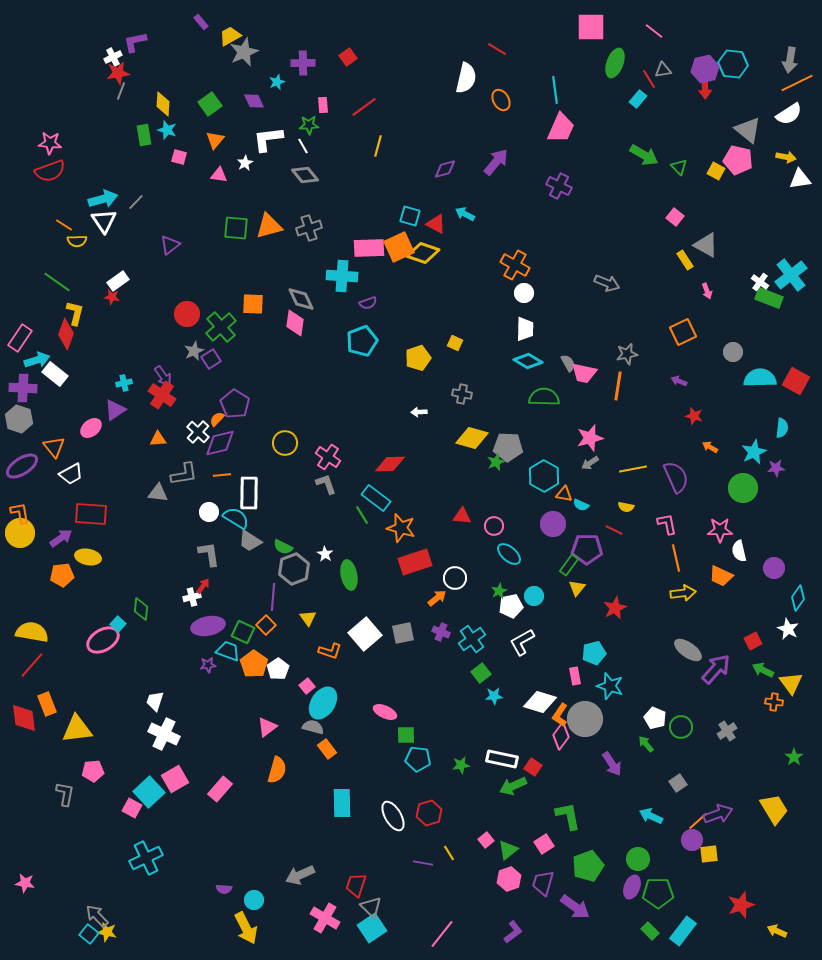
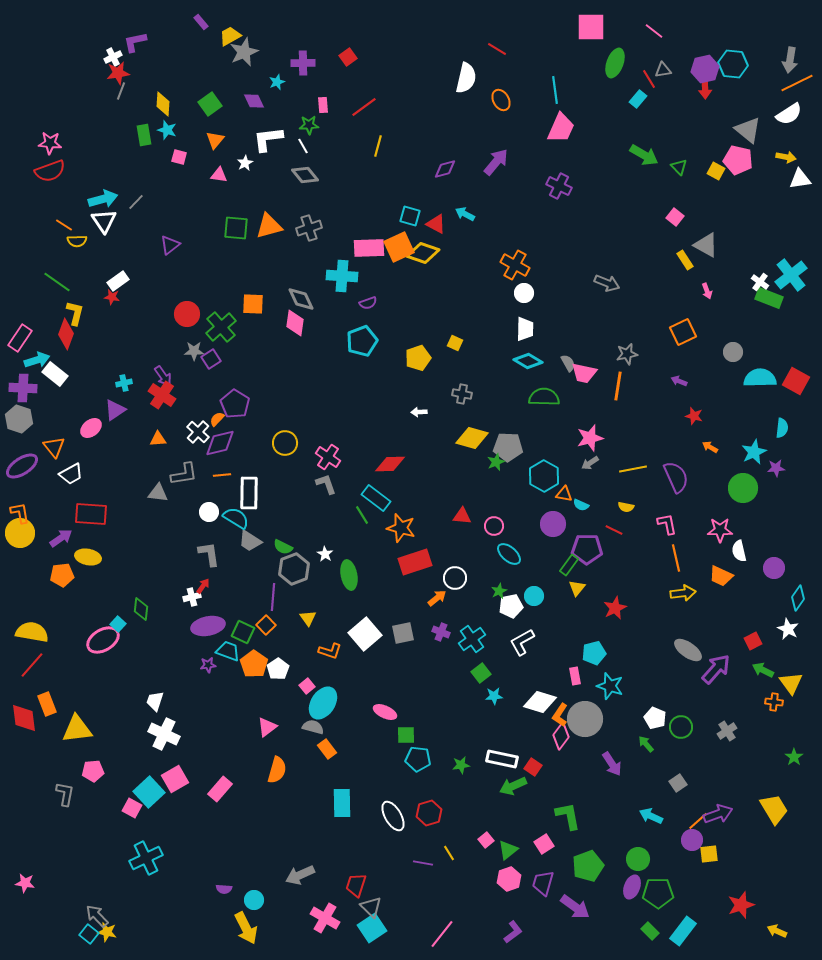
gray star at (194, 351): rotated 24 degrees clockwise
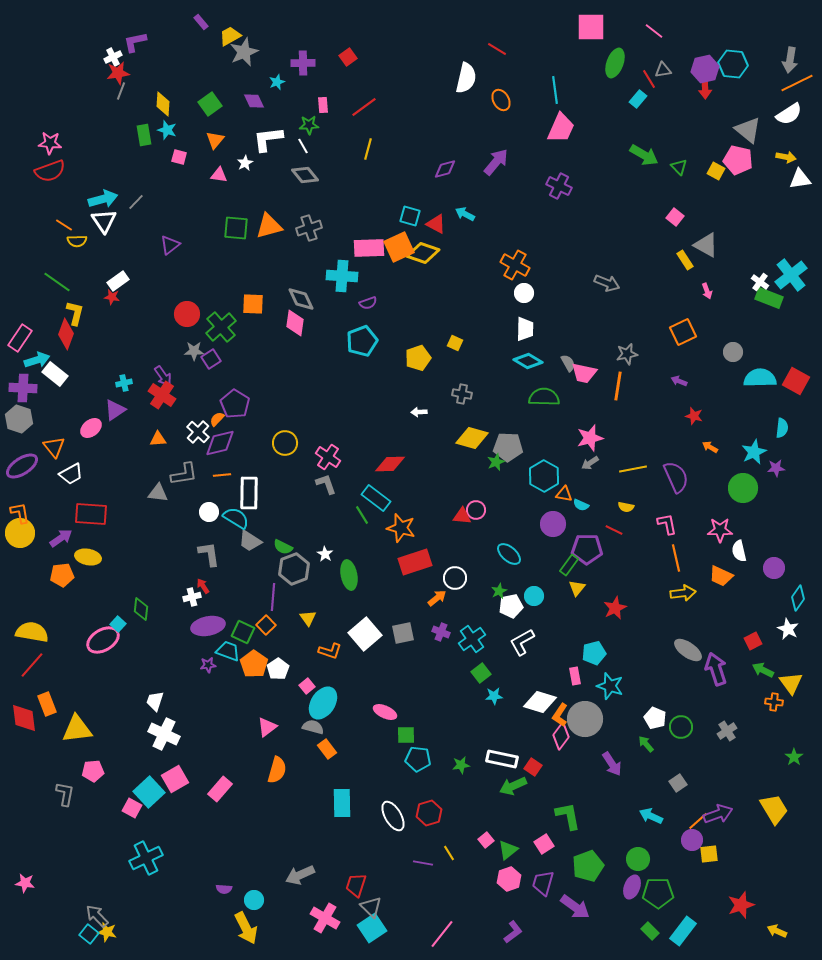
yellow line at (378, 146): moved 10 px left, 3 px down
pink circle at (494, 526): moved 18 px left, 16 px up
red arrow at (203, 586): rotated 70 degrees counterclockwise
purple arrow at (716, 669): rotated 60 degrees counterclockwise
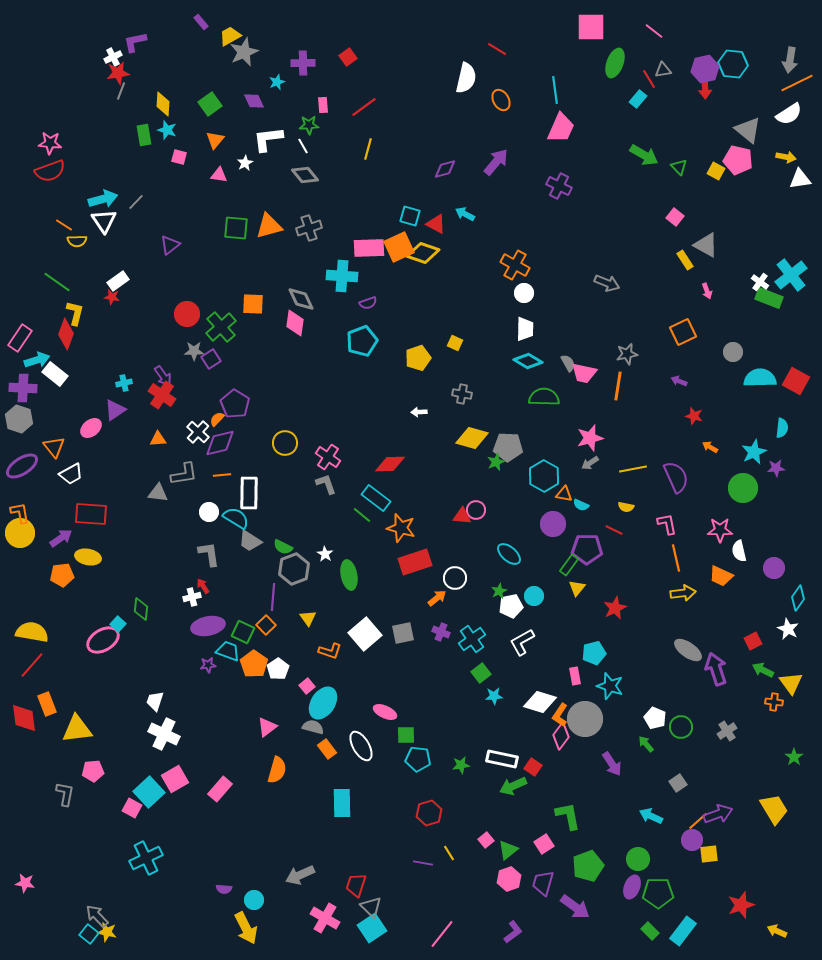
green line at (362, 515): rotated 18 degrees counterclockwise
white ellipse at (393, 816): moved 32 px left, 70 px up
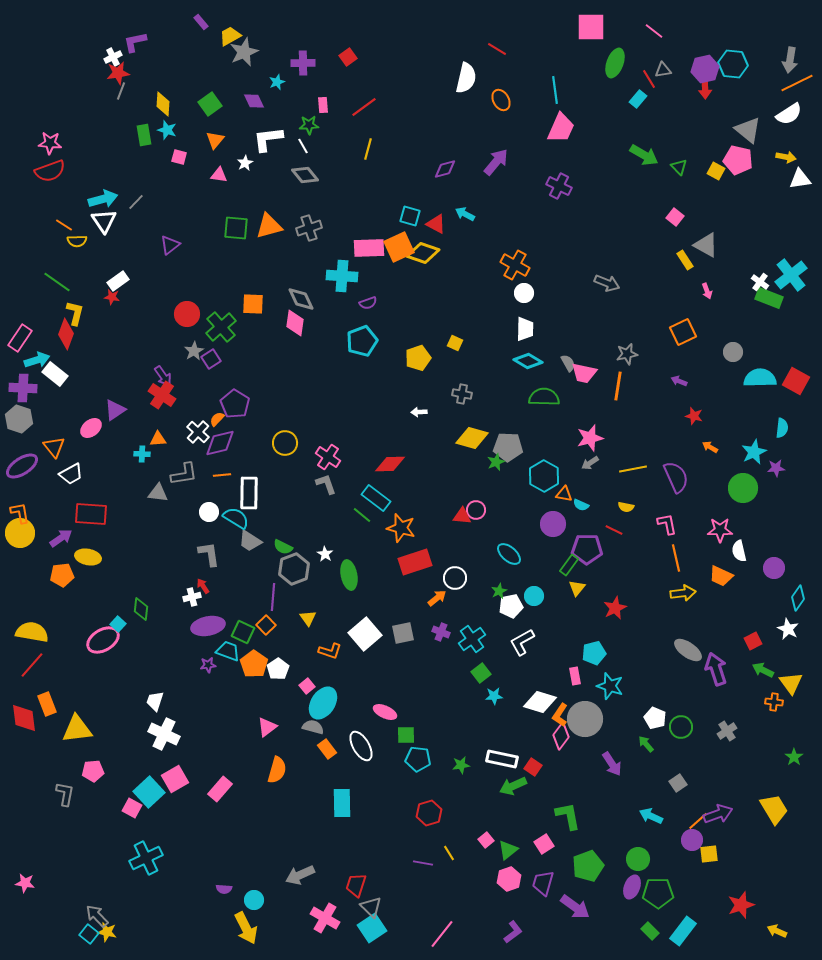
gray star at (194, 351): rotated 30 degrees counterclockwise
cyan cross at (124, 383): moved 18 px right, 71 px down; rotated 14 degrees clockwise
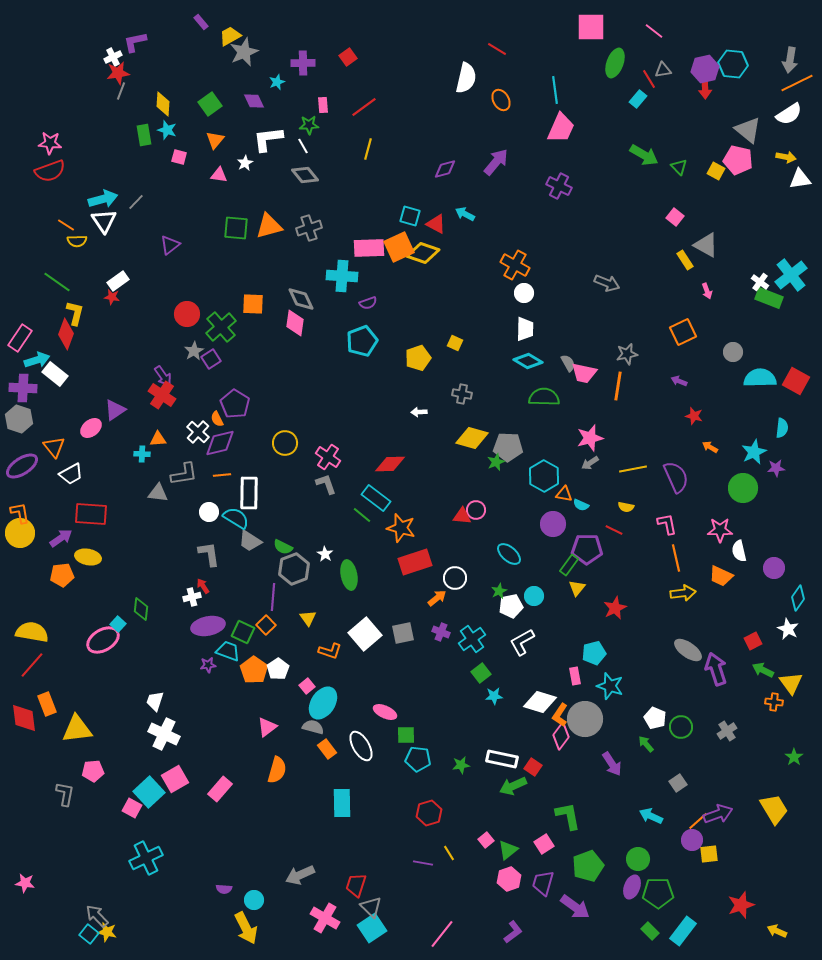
orange line at (64, 225): moved 2 px right
orange semicircle at (217, 419): rotated 70 degrees counterclockwise
orange pentagon at (254, 664): moved 6 px down
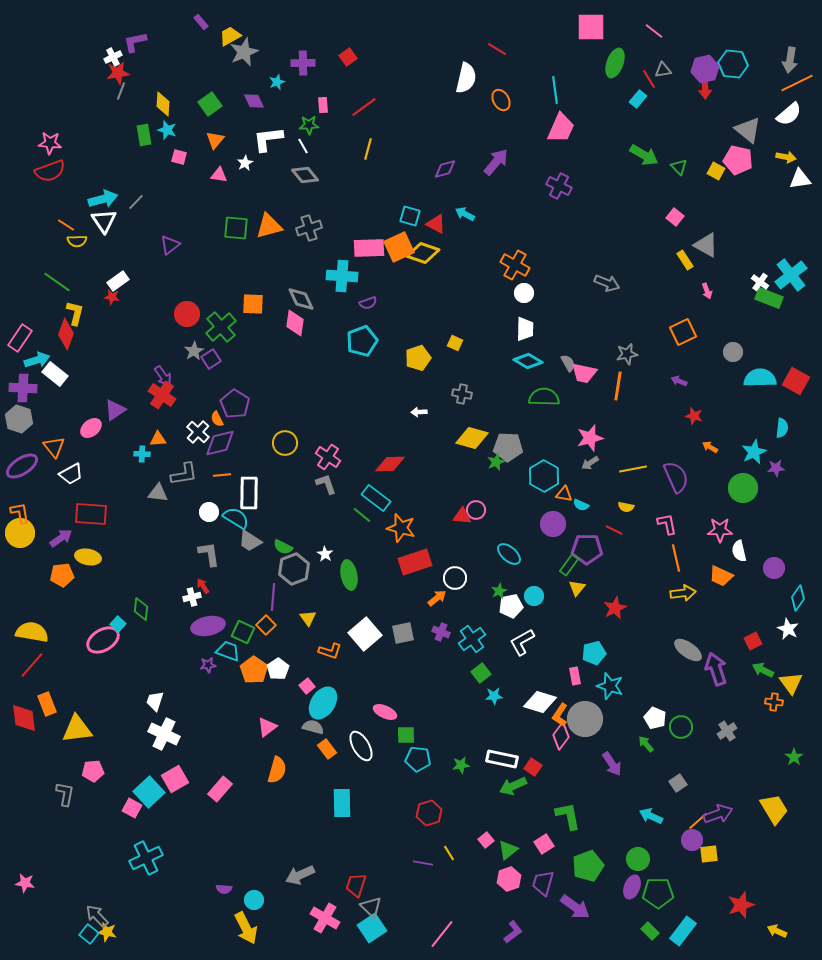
white semicircle at (789, 114): rotated 8 degrees counterclockwise
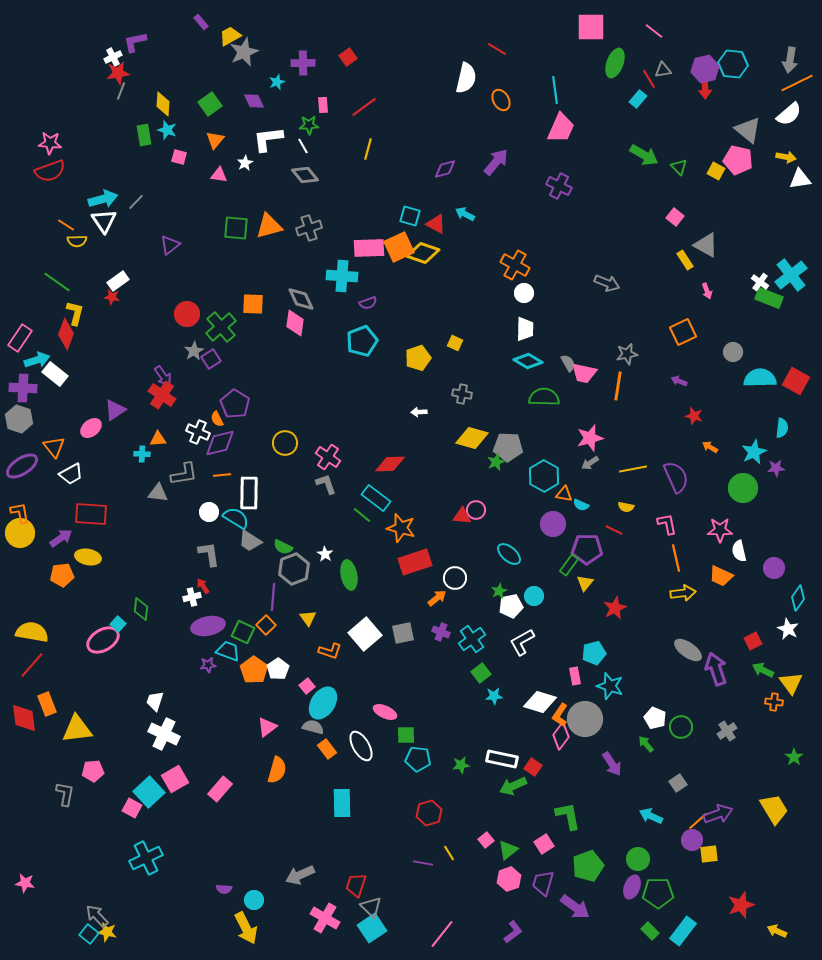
white cross at (198, 432): rotated 20 degrees counterclockwise
yellow triangle at (577, 588): moved 8 px right, 5 px up
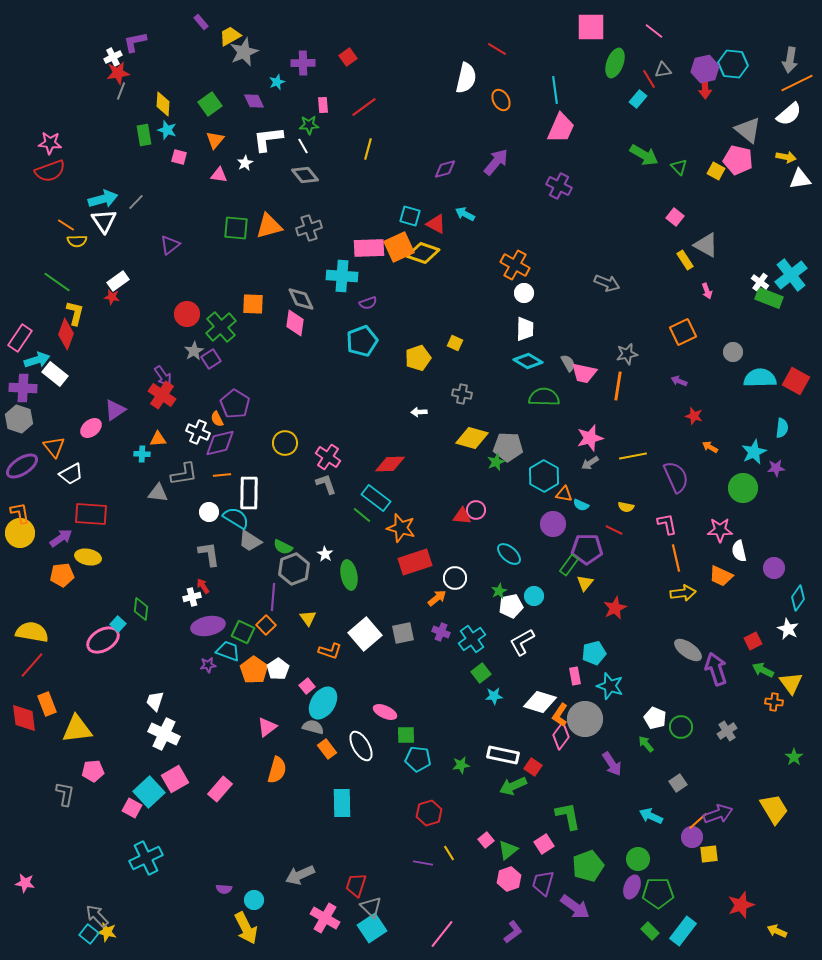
yellow line at (633, 469): moved 13 px up
white rectangle at (502, 759): moved 1 px right, 4 px up
purple circle at (692, 840): moved 3 px up
